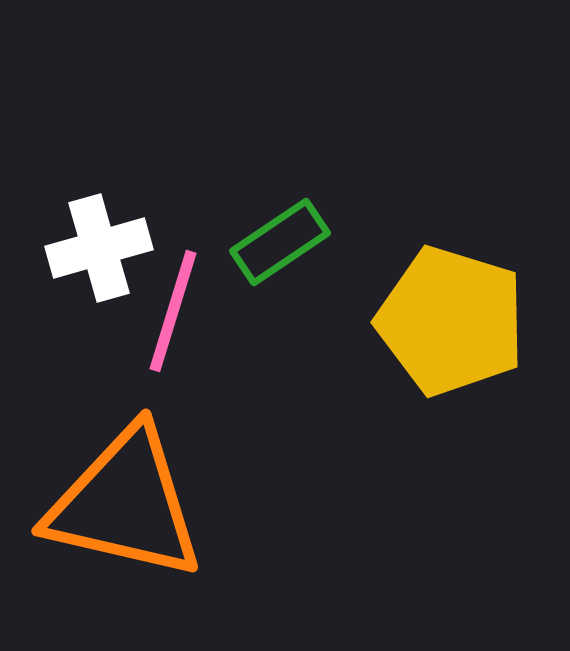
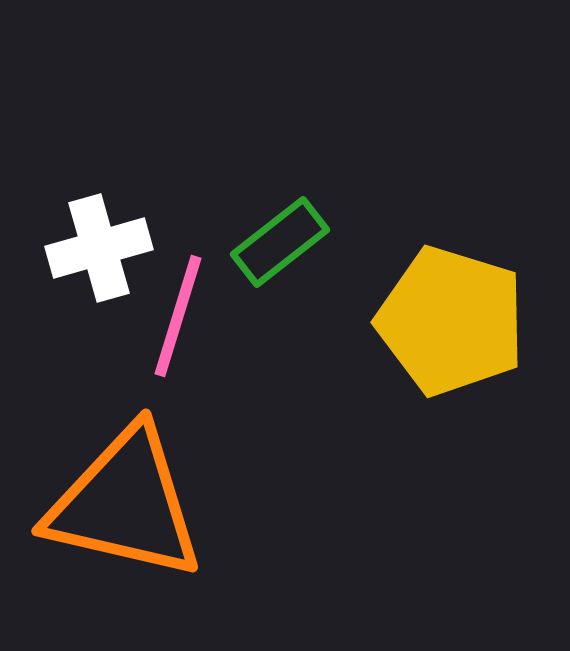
green rectangle: rotated 4 degrees counterclockwise
pink line: moved 5 px right, 5 px down
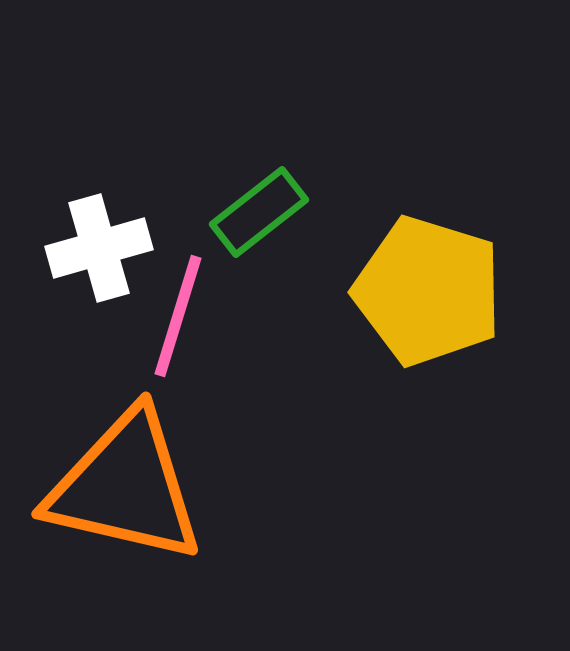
green rectangle: moved 21 px left, 30 px up
yellow pentagon: moved 23 px left, 30 px up
orange triangle: moved 17 px up
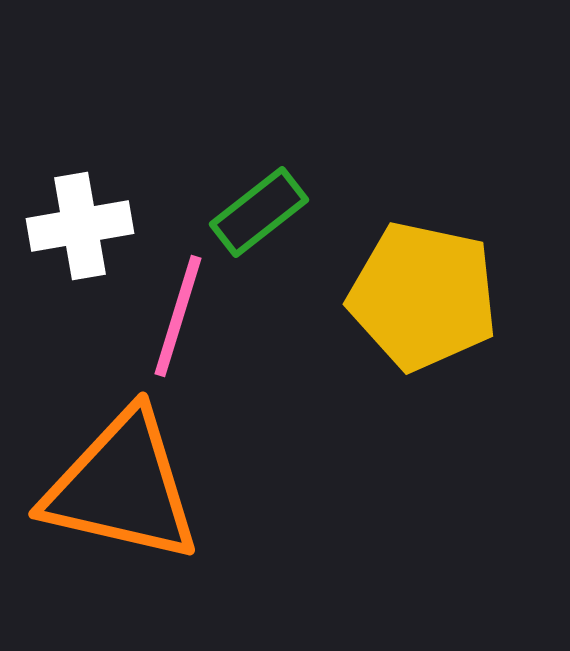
white cross: moved 19 px left, 22 px up; rotated 6 degrees clockwise
yellow pentagon: moved 5 px left, 5 px down; rotated 5 degrees counterclockwise
orange triangle: moved 3 px left
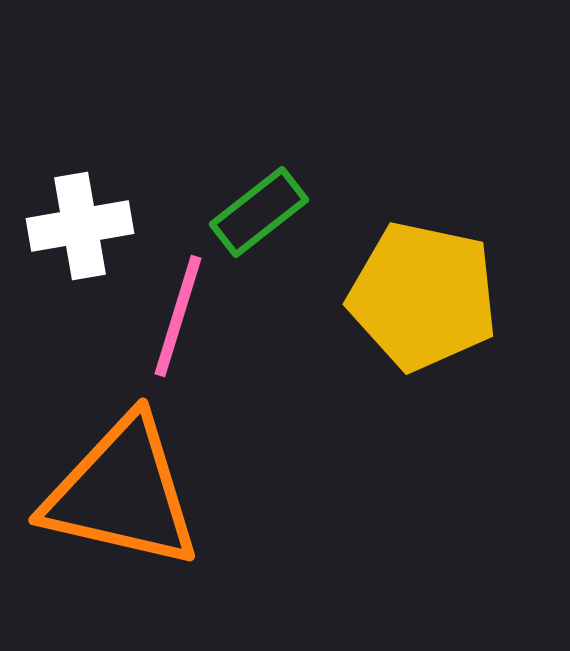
orange triangle: moved 6 px down
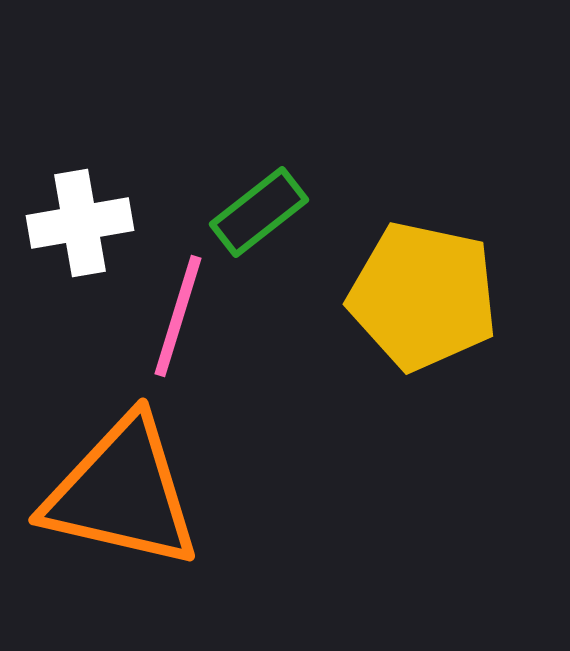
white cross: moved 3 px up
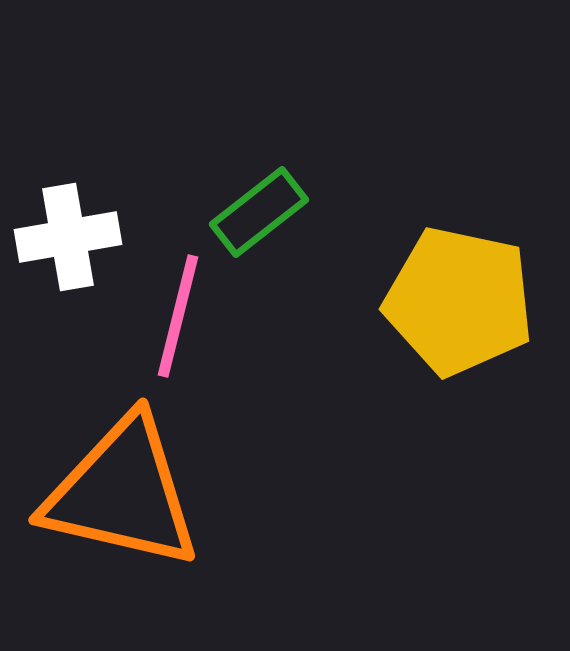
white cross: moved 12 px left, 14 px down
yellow pentagon: moved 36 px right, 5 px down
pink line: rotated 3 degrees counterclockwise
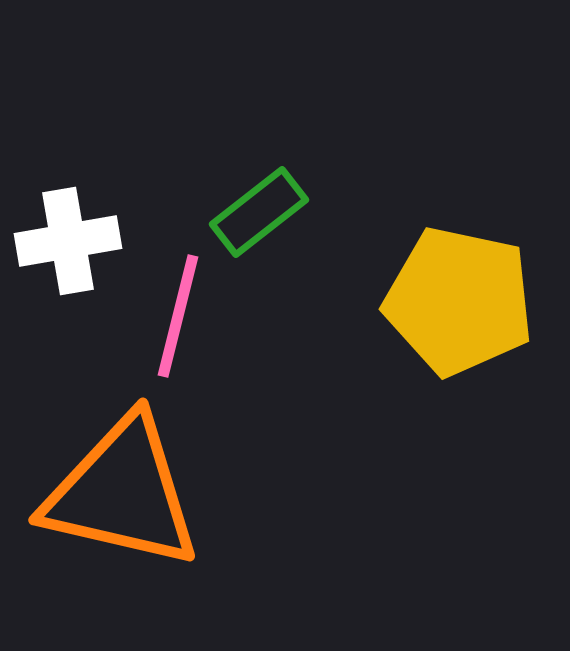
white cross: moved 4 px down
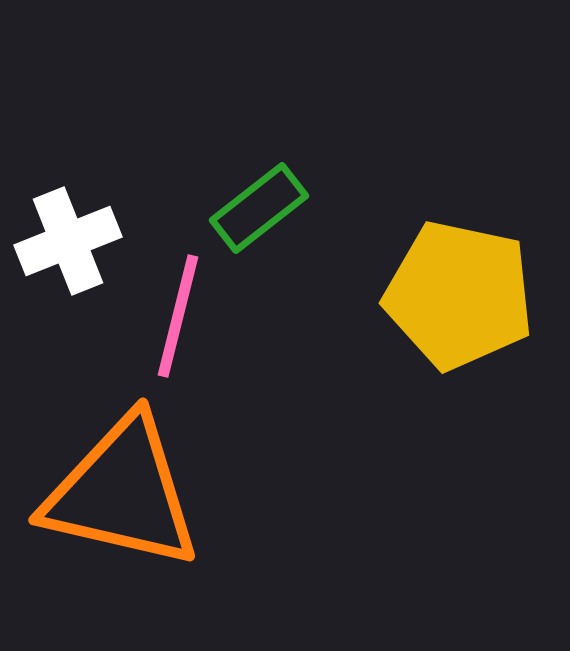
green rectangle: moved 4 px up
white cross: rotated 12 degrees counterclockwise
yellow pentagon: moved 6 px up
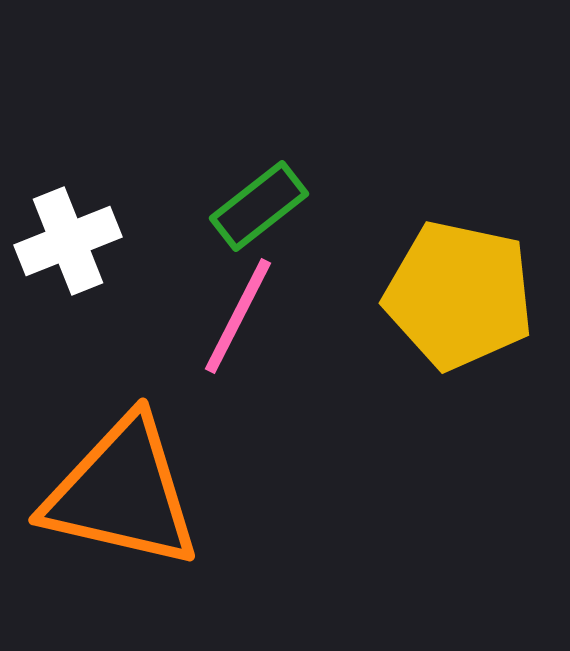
green rectangle: moved 2 px up
pink line: moved 60 px right; rotated 13 degrees clockwise
